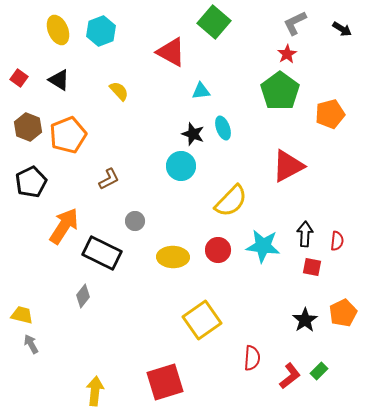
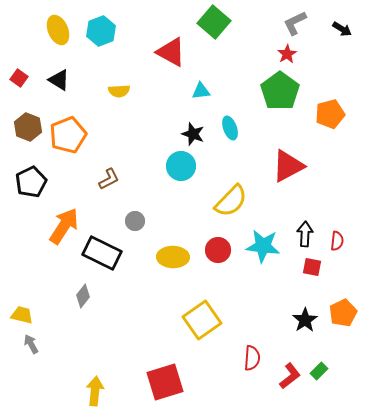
yellow semicircle at (119, 91): rotated 130 degrees clockwise
cyan ellipse at (223, 128): moved 7 px right
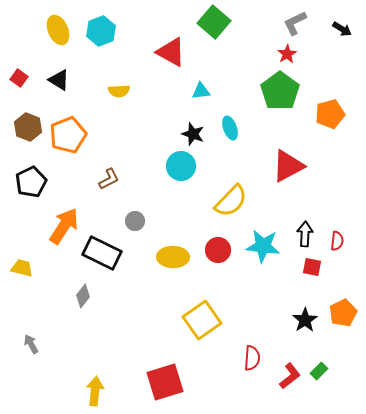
yellow trapezoid at (22, 315): moved 47 px up
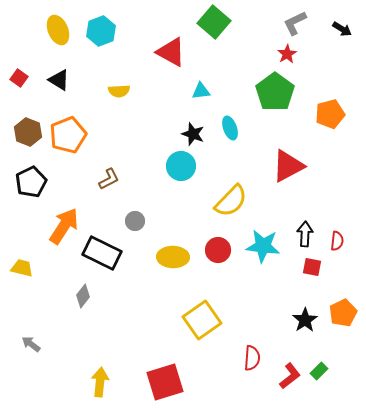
green pentagon at (280, 91): moved 5 px left, 1 px down
brown hexagon at (28, 127): moved 5 px down
gray arrow at (31, 344): rotated 24 degrees counterclockwise
yellow arrow at (95, 391): moved 5 px right, 9 px up
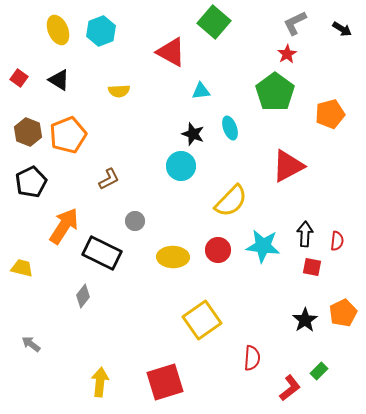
red L-shape at (290, 376): moved 12 px down
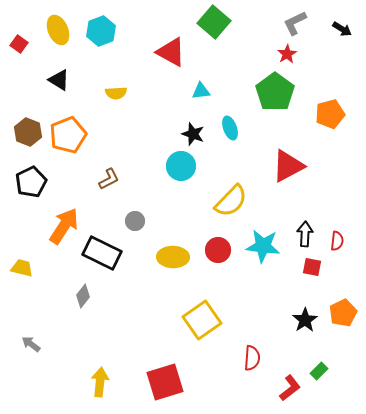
red square at (19, 78): moved 34 px up
yellow semicircle at (119, 91): moved 3 px left, 2 px down
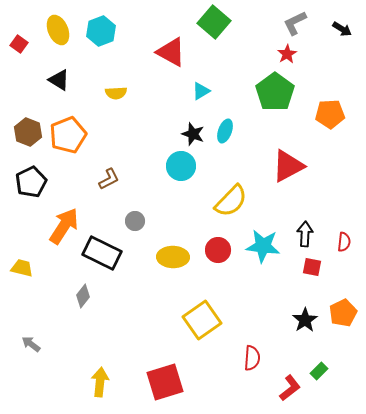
cyan triangle at (201, 91): rotated 24 degrees counterclockwise
orange pentagon at (330, 114): rotated 12 degrees clockwise
cyan ellipse at (230, 128): moved 5 px left, 3 px down; rotated 40 degrees clockwise
red semicircle at (337, 241): moved 7 px right, 1 px down
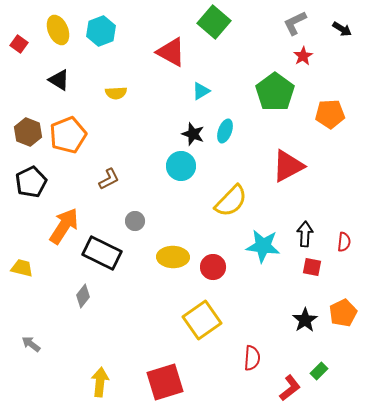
red star at (287, 54): moved 16 px right, 2 px down
red circle at (218, 250): moved 5 px left, 17 px down
